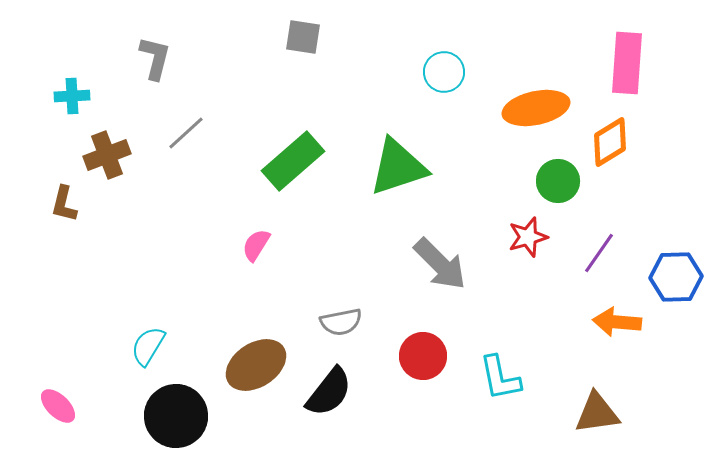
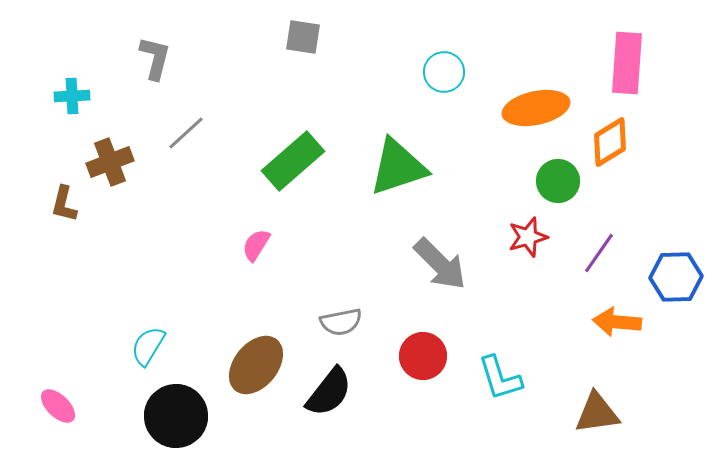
brown cross: moved 3 px right, 7 px down
brown ellipse: rotated 18 degrees counterclockwise
cyan L-shape: rotated 6 degrees counterclockwise
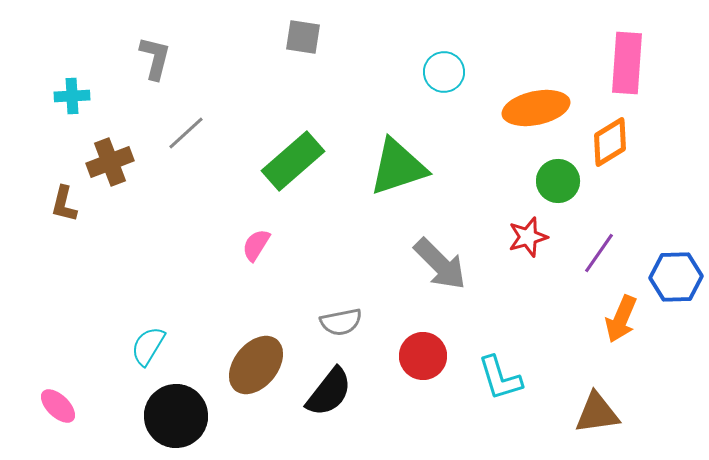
orange arrow: moved 4 px right, 3 px up; rotated 72 degrees counterclockwise
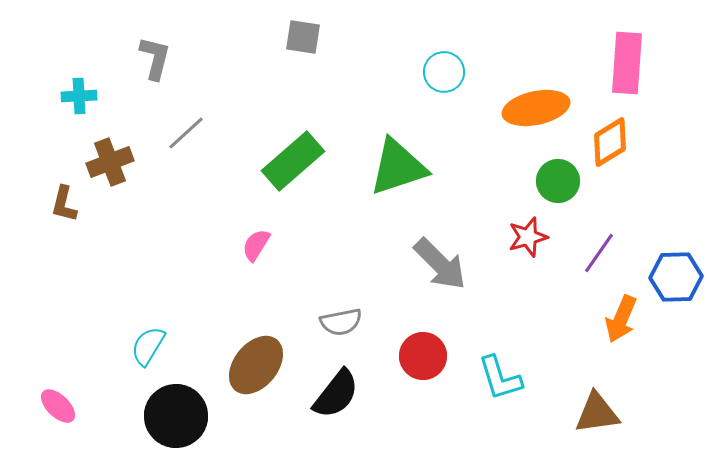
cyan cross: moved 7 px right
black semicircle: moved 7 px right, 2 px down
